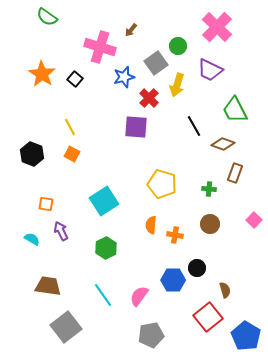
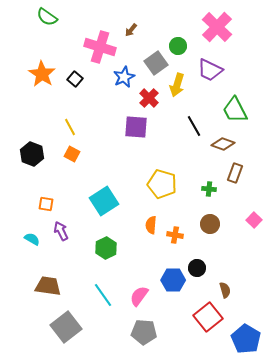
blue star at (124, 77): rotated 10 degrees counterclockwise
gray pentagon at (151, 335): moved 7 px left, 3 px up; rotated 15 degrees clockwise
blue pentagon at (246, 336): moved 3 px down
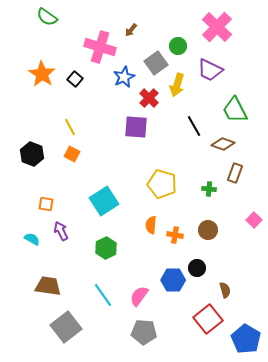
brown circle at (210, 224): moved 2 px left, 6 px down
red square at (208, 317): moved 2 px down
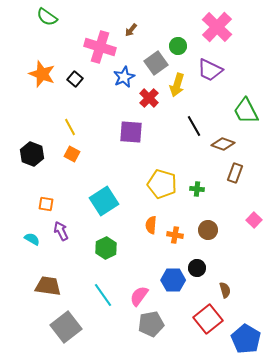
orange star at (42, 74): rotated 12 degrees counterclockwise
green trapezoid at (235, 110): moved 11 px right, 1 px down
purple square at (136, 127): moved 5 px left, 5 px down
green cross at (209, 189): moved 12 px left
gray pentagon at (144, 332): moved 7 px right, 8 px up; rotated 15 degrees counterclockwise
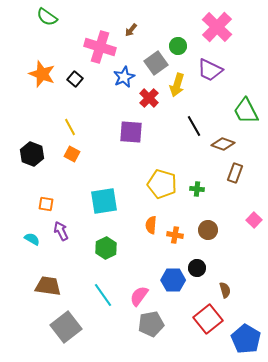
cyan square at (104, 201): rotated 24 degrees clockwise
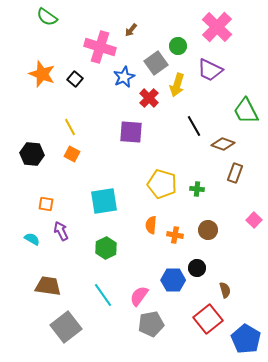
black hexagon at (32, 154): rotated 15 degrees counterclockwise
